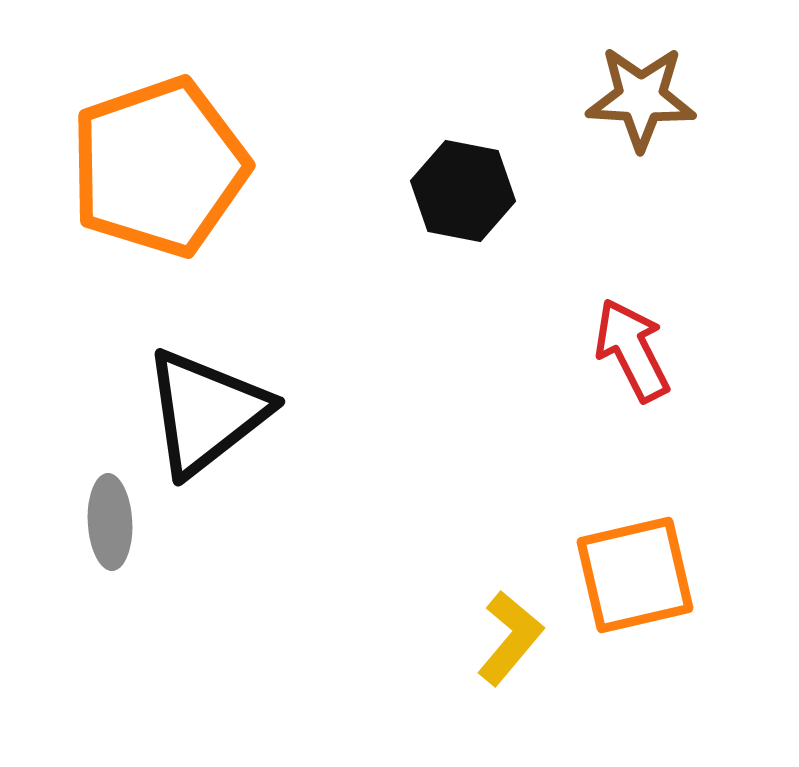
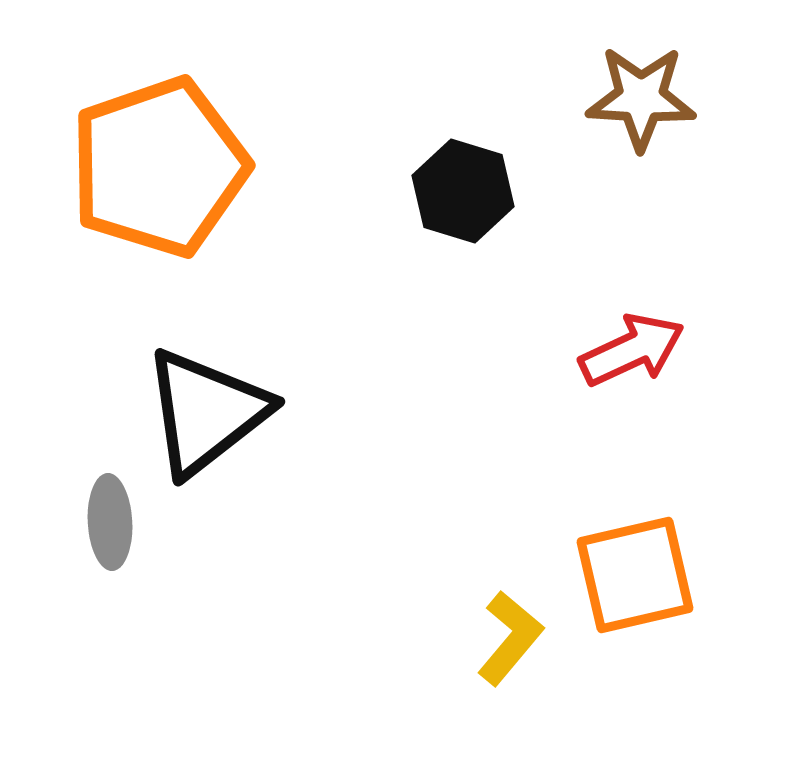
black hexagon: rotated 6 degrees clockwise
red arrow: rotated 92 degrees clockwise
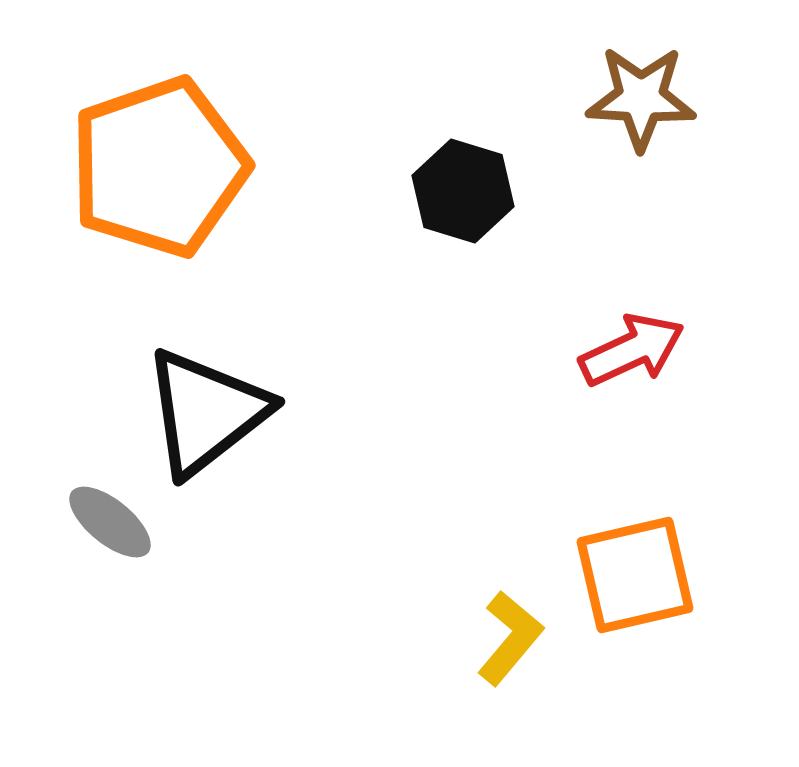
gray ellipse: rotated 48 degrees counterclockwise
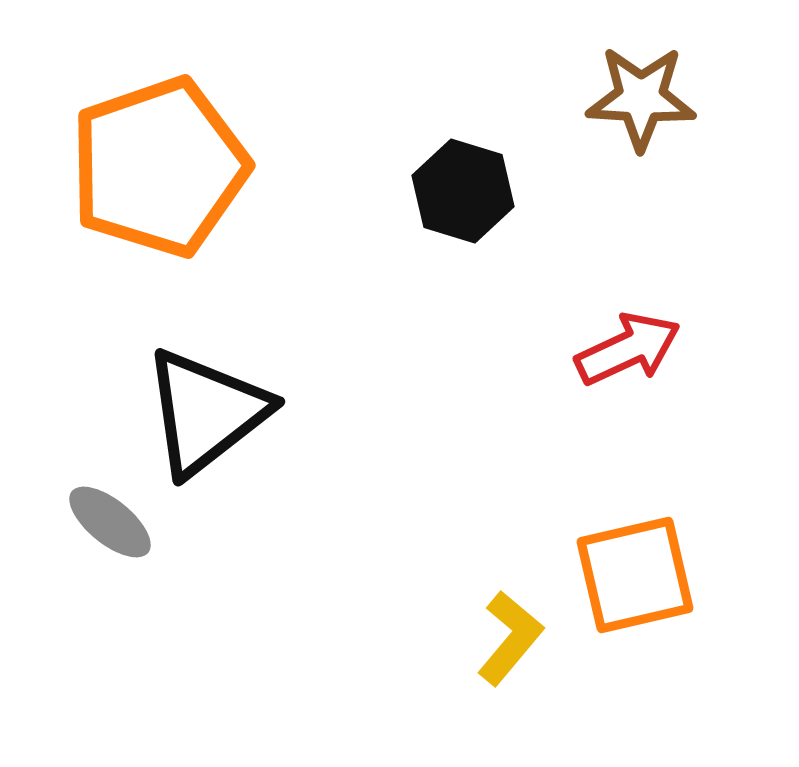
red arrow: moved 4 px left, 1 px up
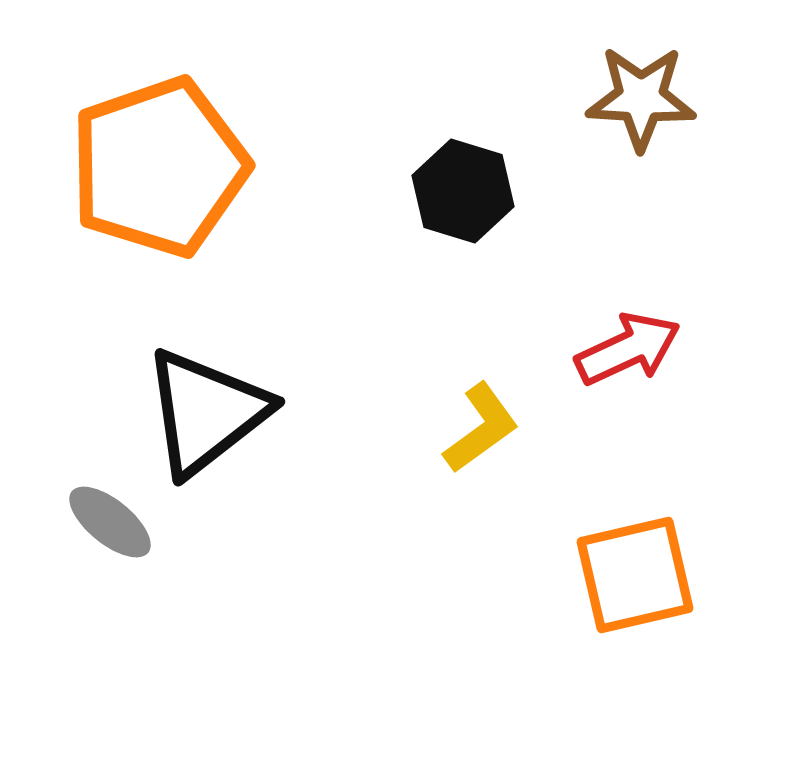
yellow L-shape: moved 29 px left, 210 px up; rotated 14 degrees clockwise
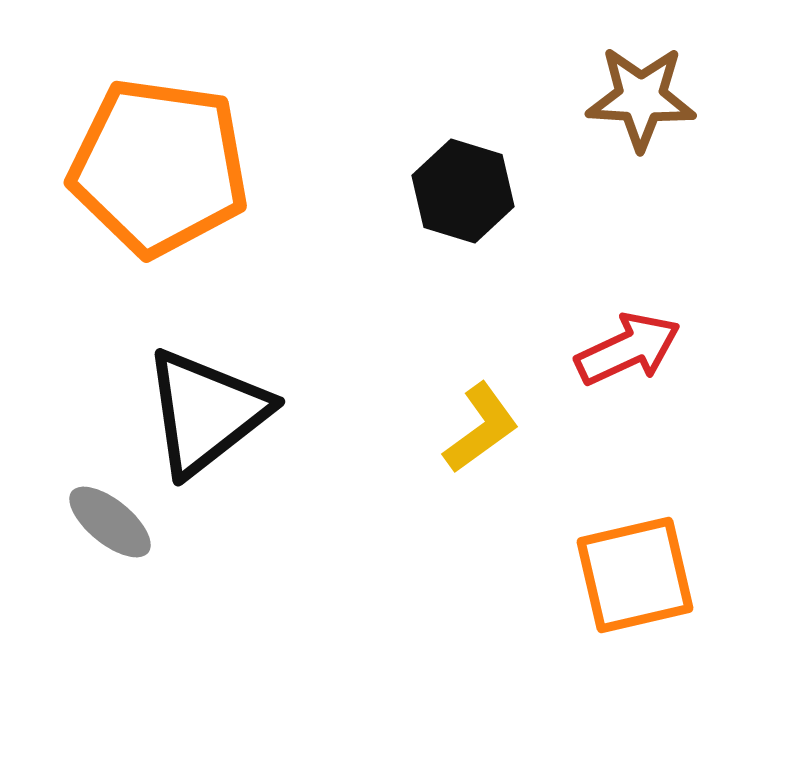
orange pentagon: rotated 27 degrees clockwise
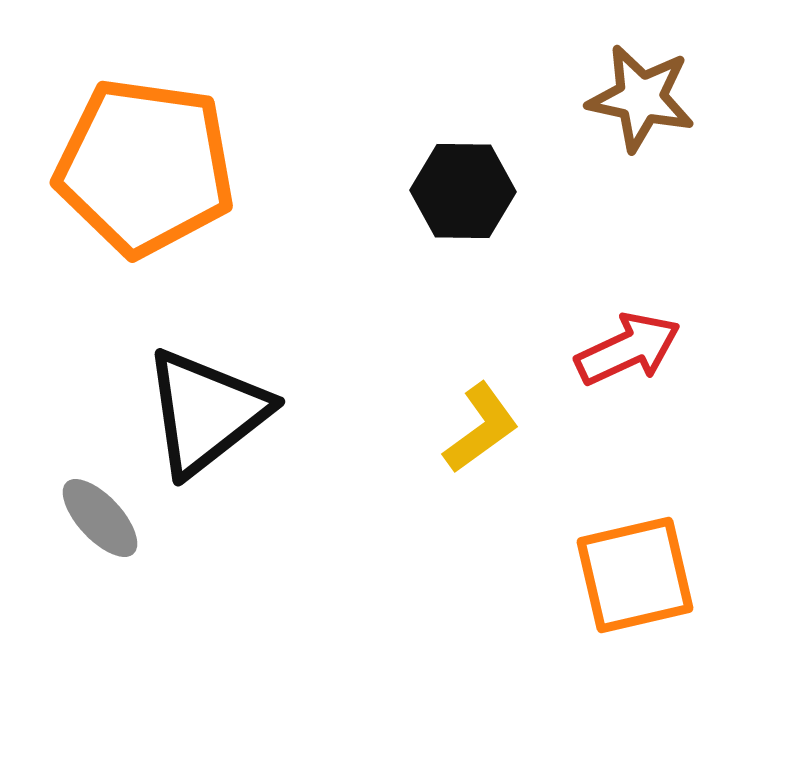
brown star: rotated 9 degrees clockwise
orange pentagon: moved 14 px left
black hexagon: rotated 16 degrees counterclockwise
gray ellipse: moved 10 px left, 4 px up; rotated 8 degrees clockwise
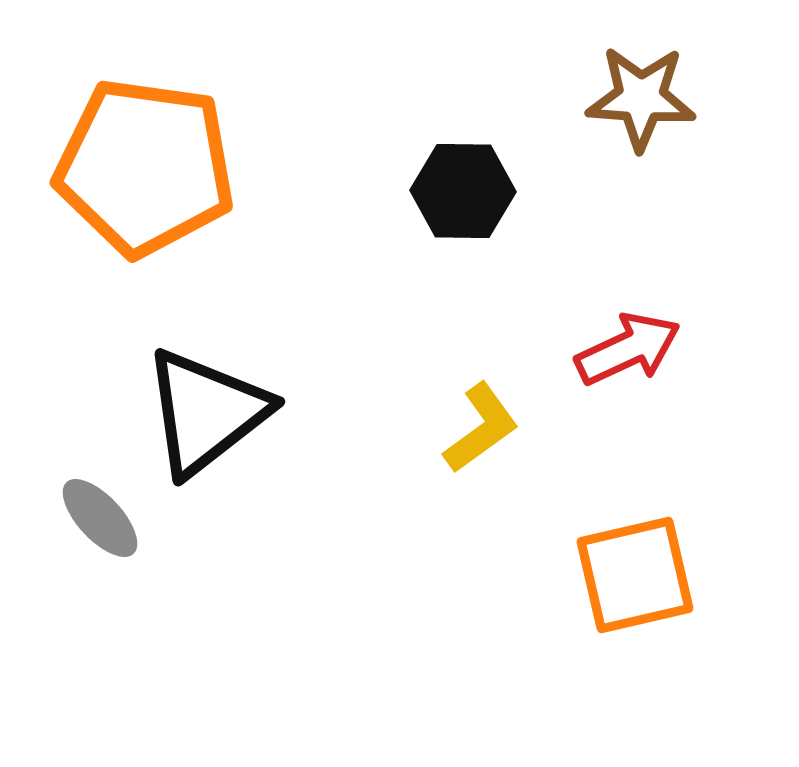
brown star: rotated 8 degrees counterclockwise
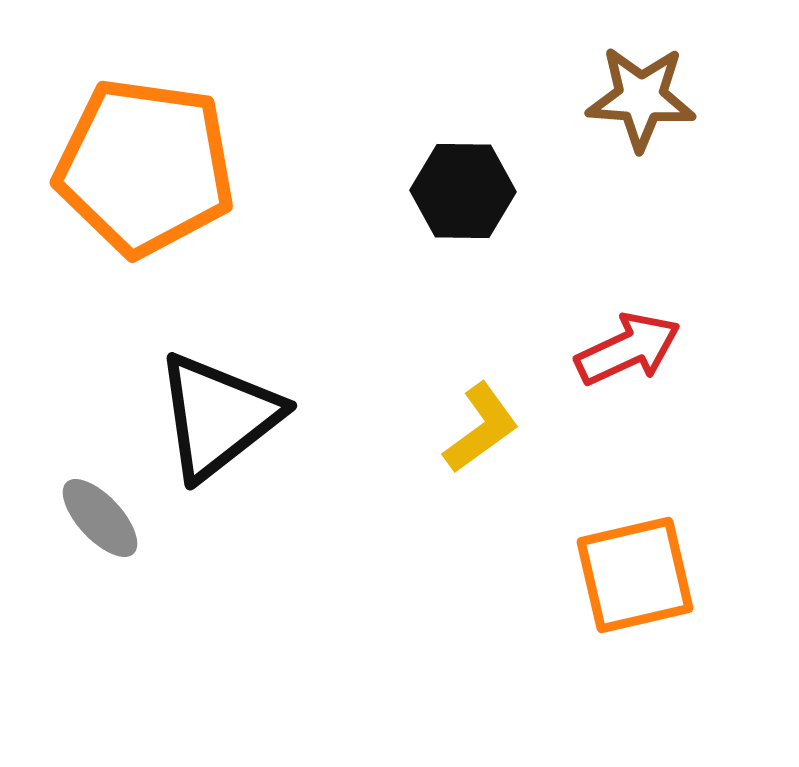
black triangle: moved 12 px right, 4 px down
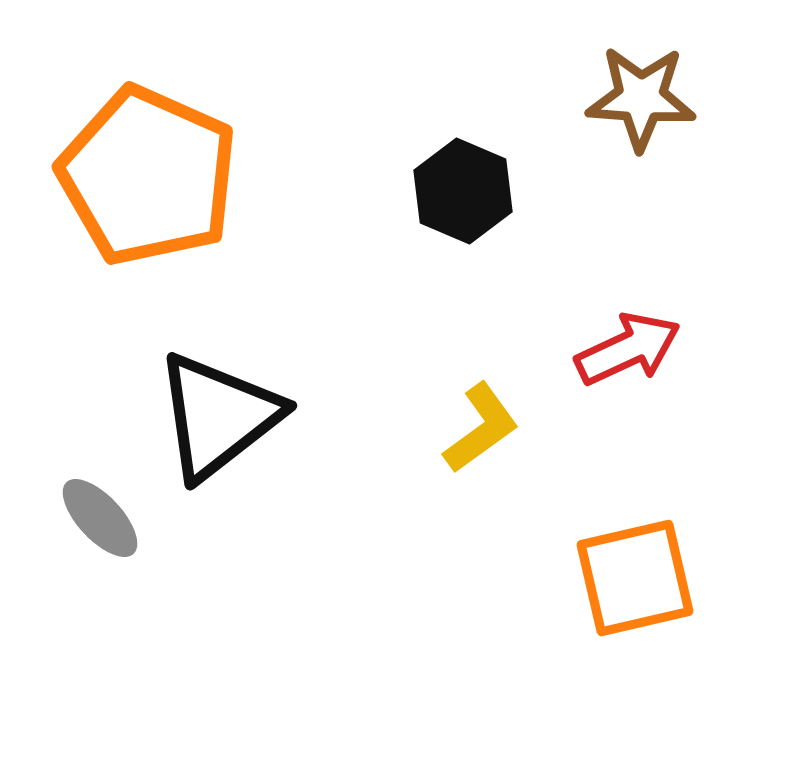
orange pentagon: moved 3 px right, 9 px down; rotated 16 degrees clockwise
black hexagon: rotated 22 degrees clockwise
orange square: moved 3 px down
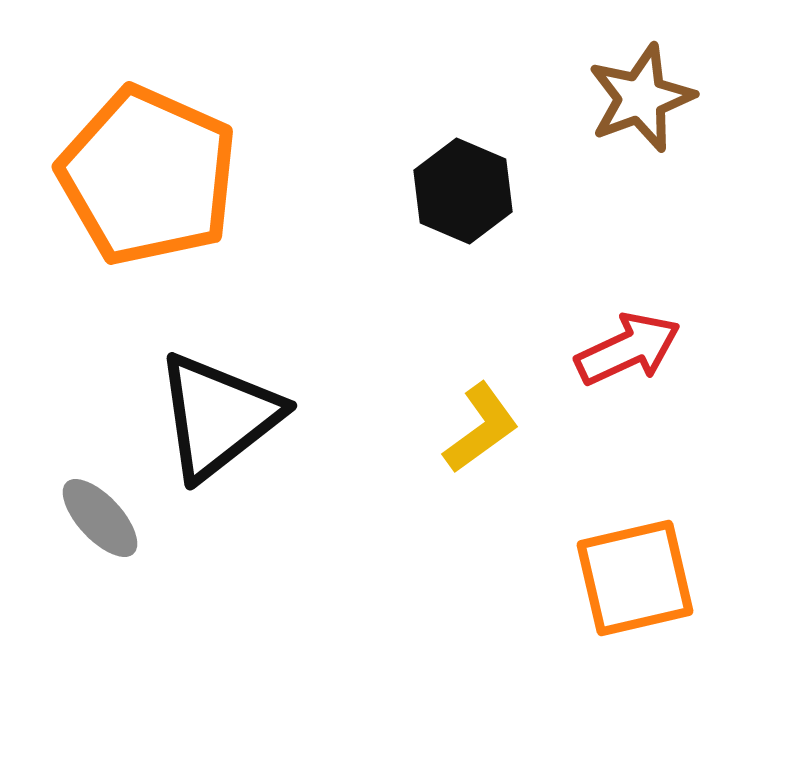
brown star: rotated 24 degrees counterclockwise
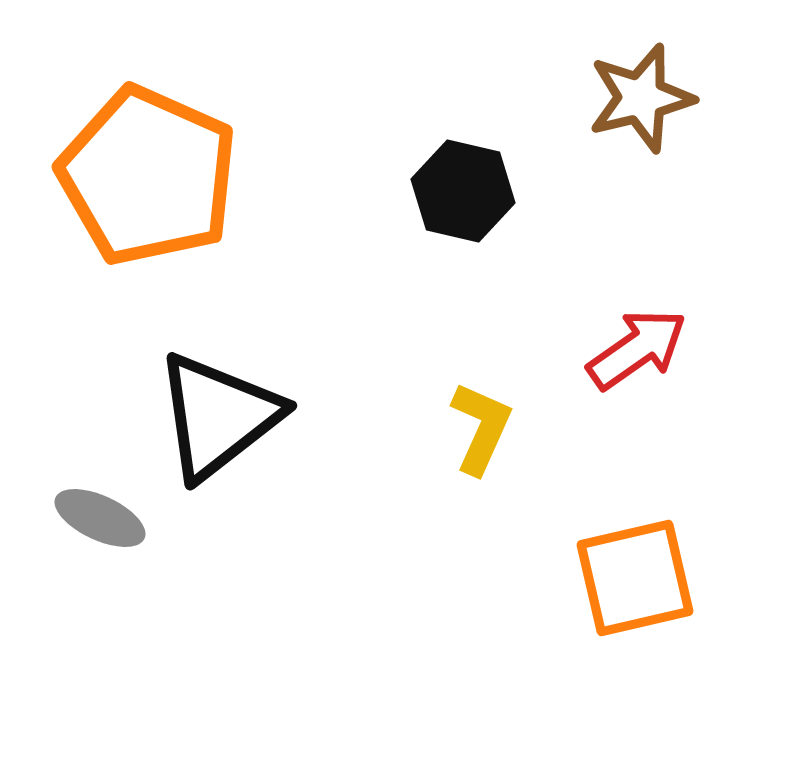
brown star: rotated 6 degrees clockwise
black hexagon: rotated 10 degrees counterclockwise
red arrow: moved 9 px right; rotated 10 degrees counterclockwise
yellow L-shape: rotated 30 degrees counterclockwise
gray ellipse: rotated 22 degrees counterclockwise
